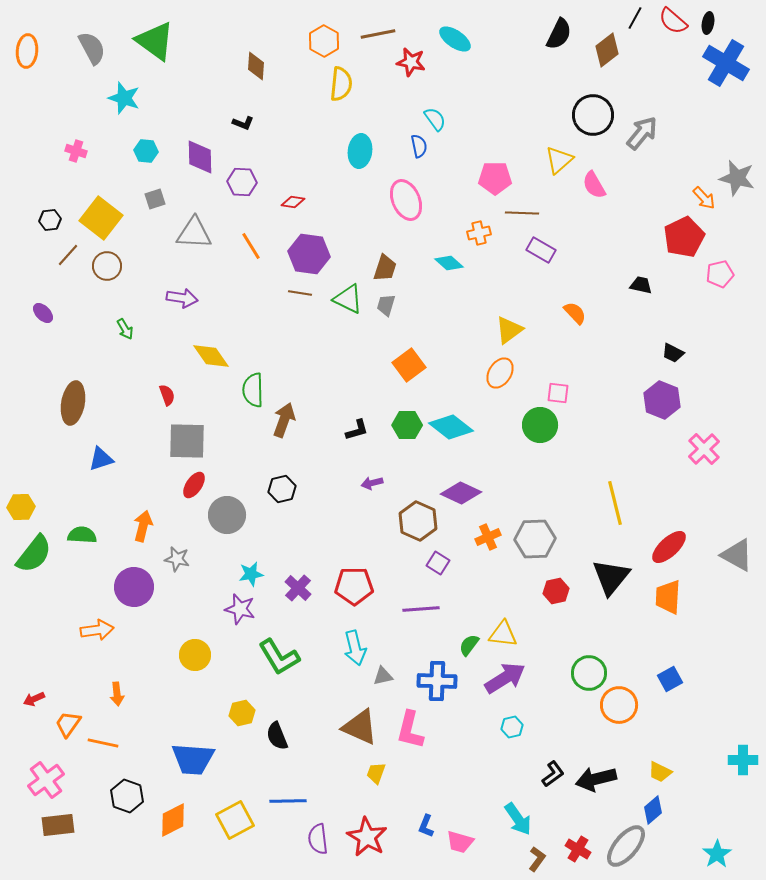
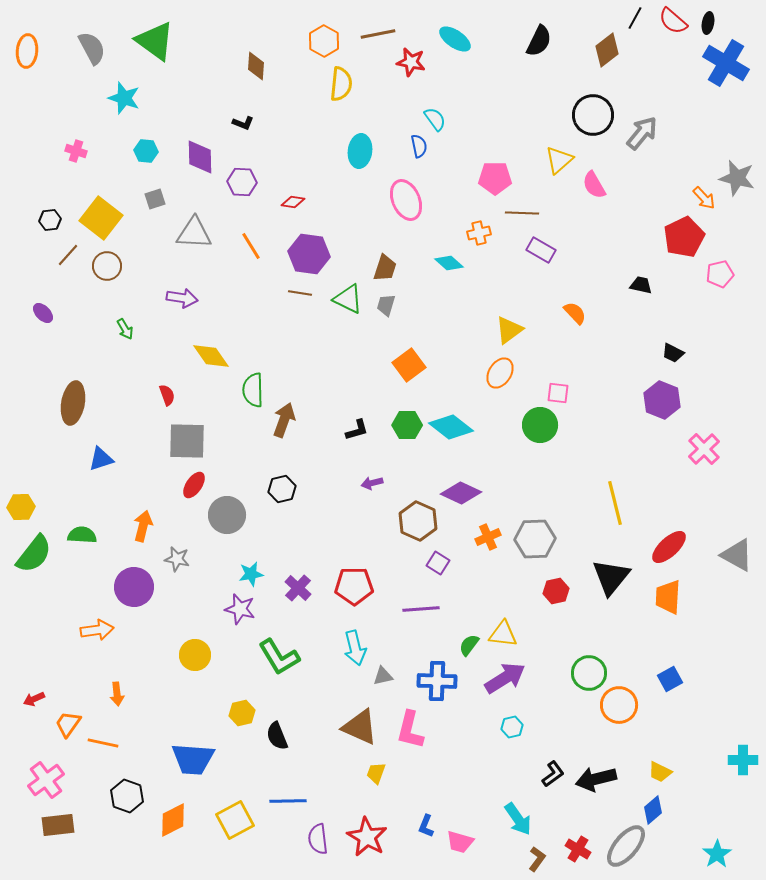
black semicircle at (559, 34): moved 20 px left, 7 px down
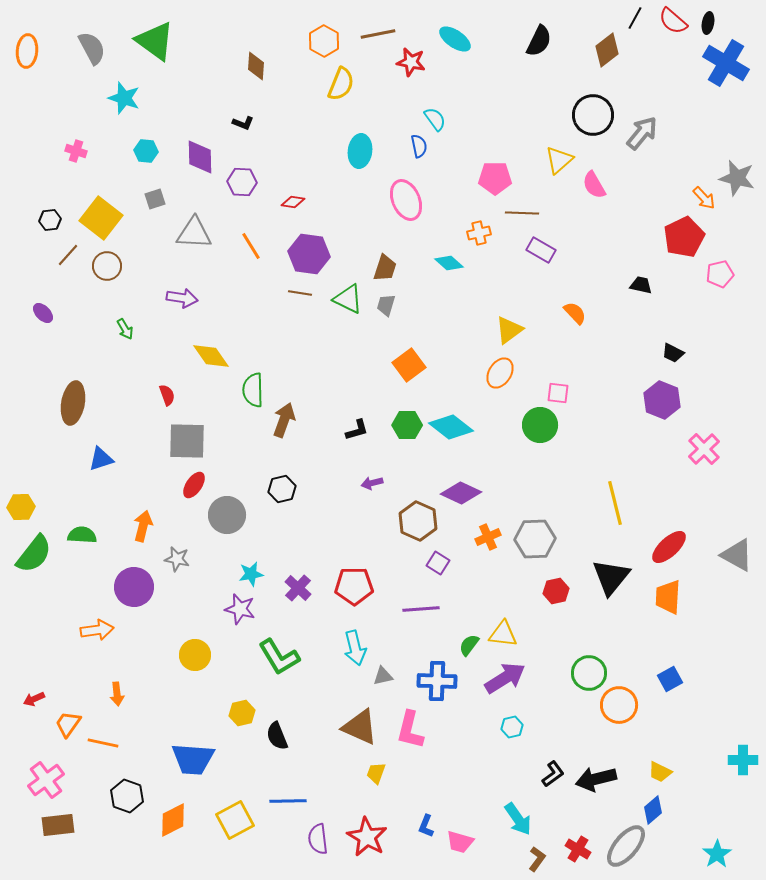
yellow semicircle at (341, 84): rotated 16 degrees clockwise
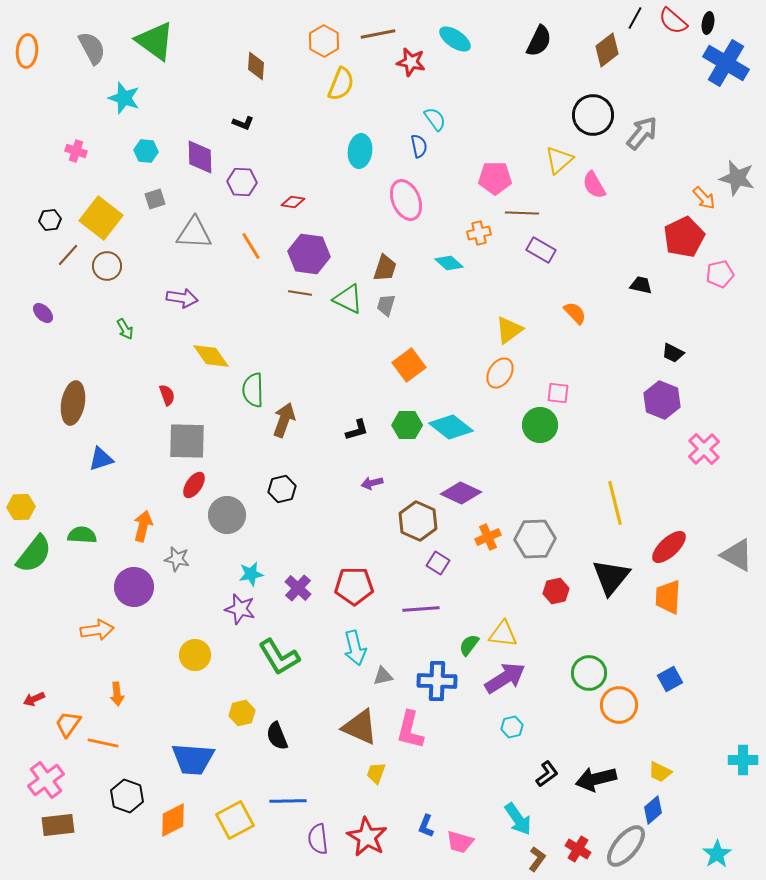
black L-shape at (553, 774): moved 6 px left
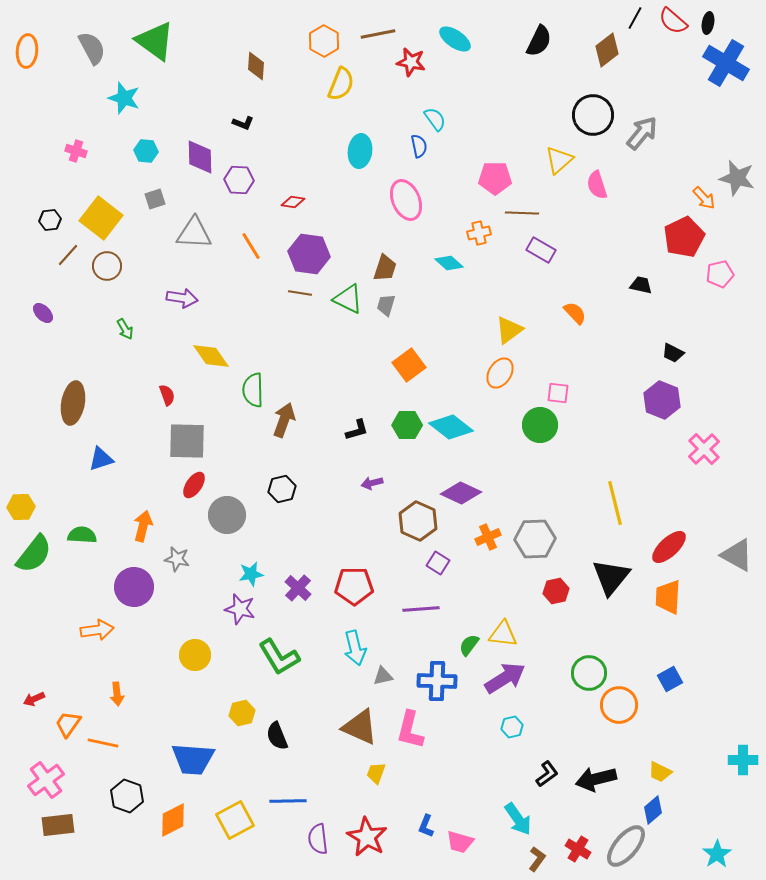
purple hexagon at (242, 182): moved 3 px left, 2 px up
pink semicircle at (594, 185): moved 3 px right; rotated 12 degrees clockwise
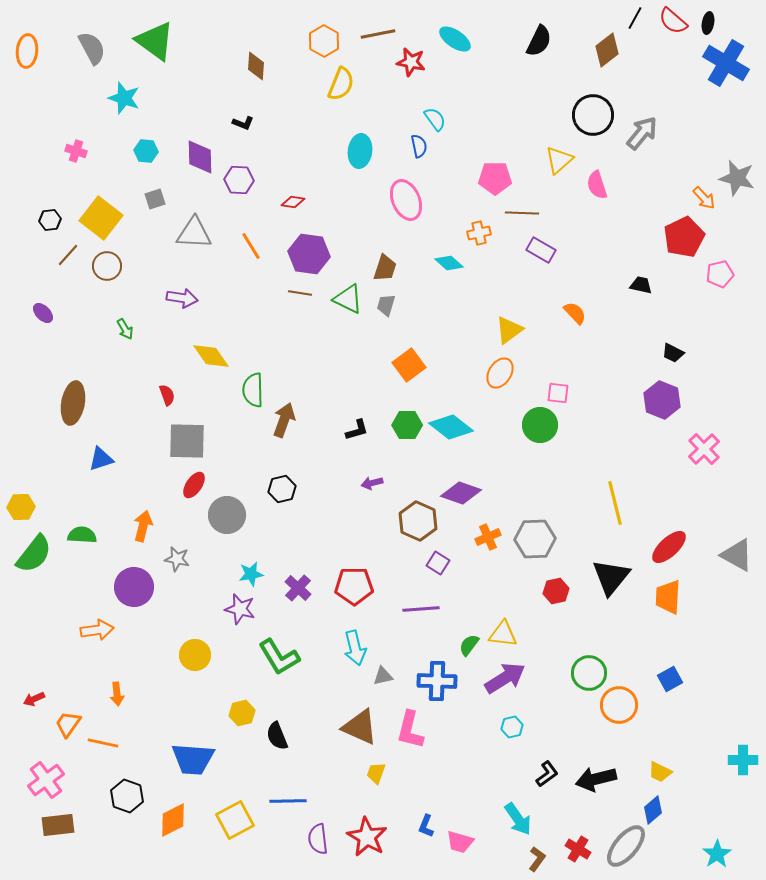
purple diamond at (461, 493): rotated 6 degrees counterclockwise
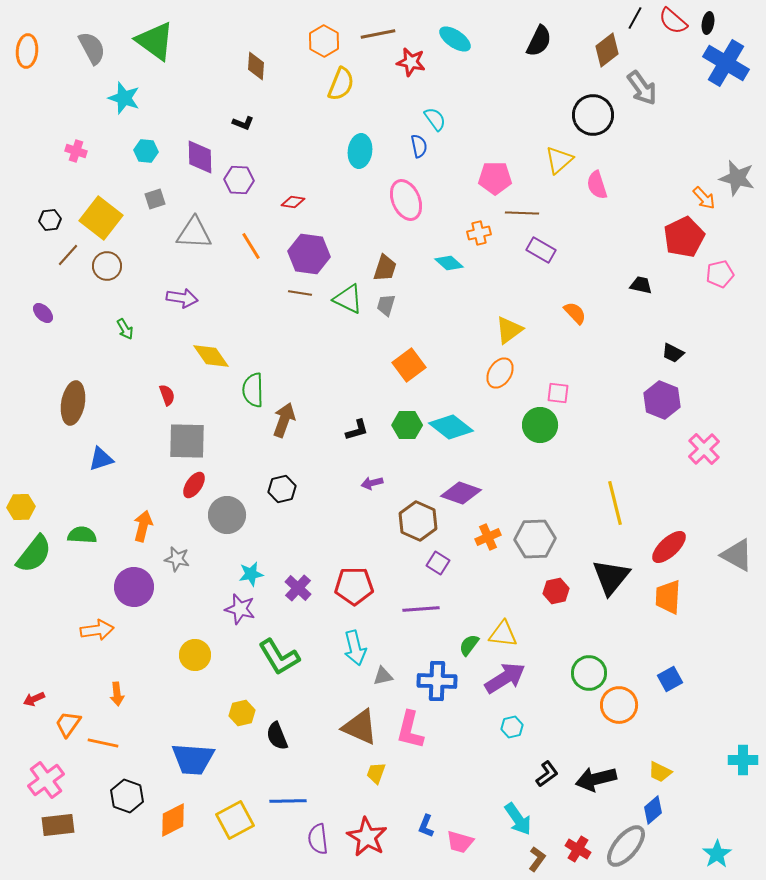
gray arrow at (642, 133): moved 45 px up; rotated 105 degrees clockwise
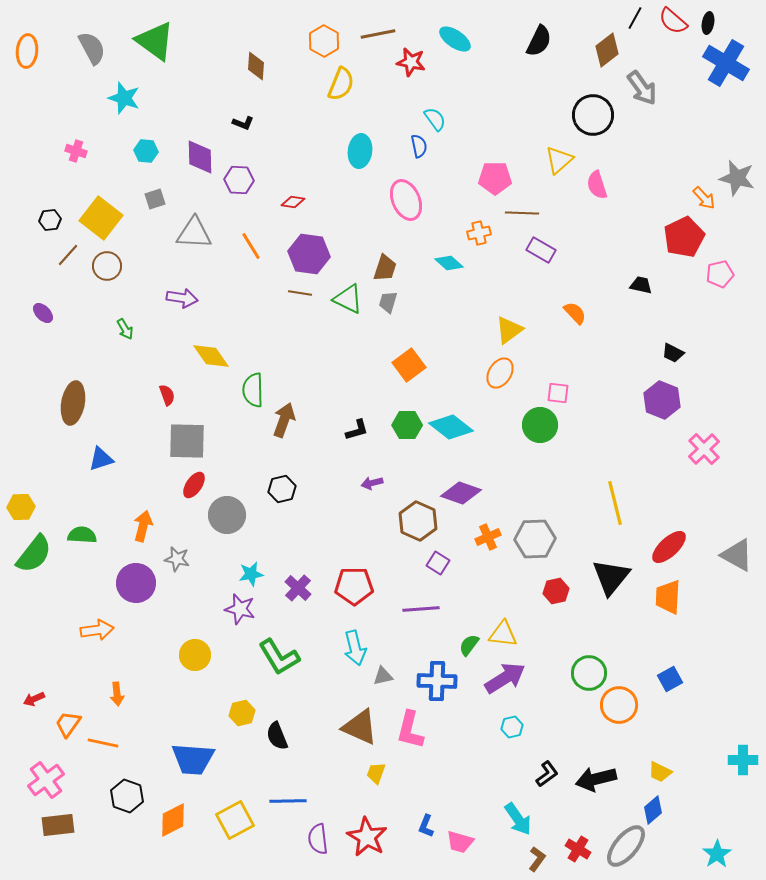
gray trapezoid at (386, 305): moved 2 px right, 3 px up
purple circle at (134, 587): moved 2 px right, 4 px up
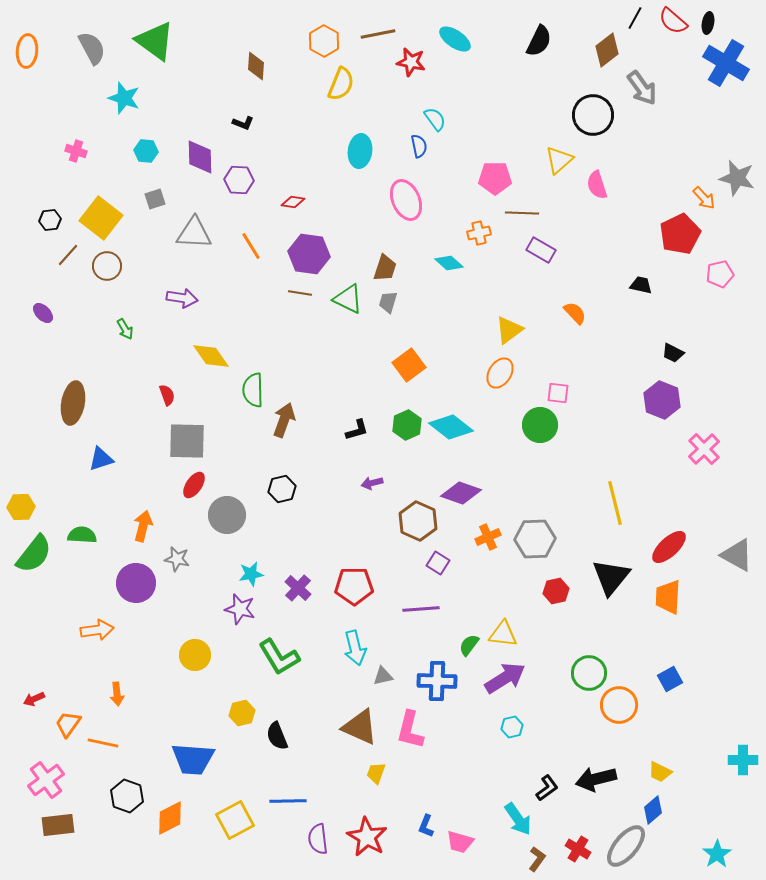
red pentagon at (684, 237): moved 4 px left, 3 px up
green hexagon at (407, 425): rotated 24 degrees counterclockwise
black L-shape at (547, 774): moved 14 px down
orange diamond at (173, 820): moved 3 px left, 2 px up
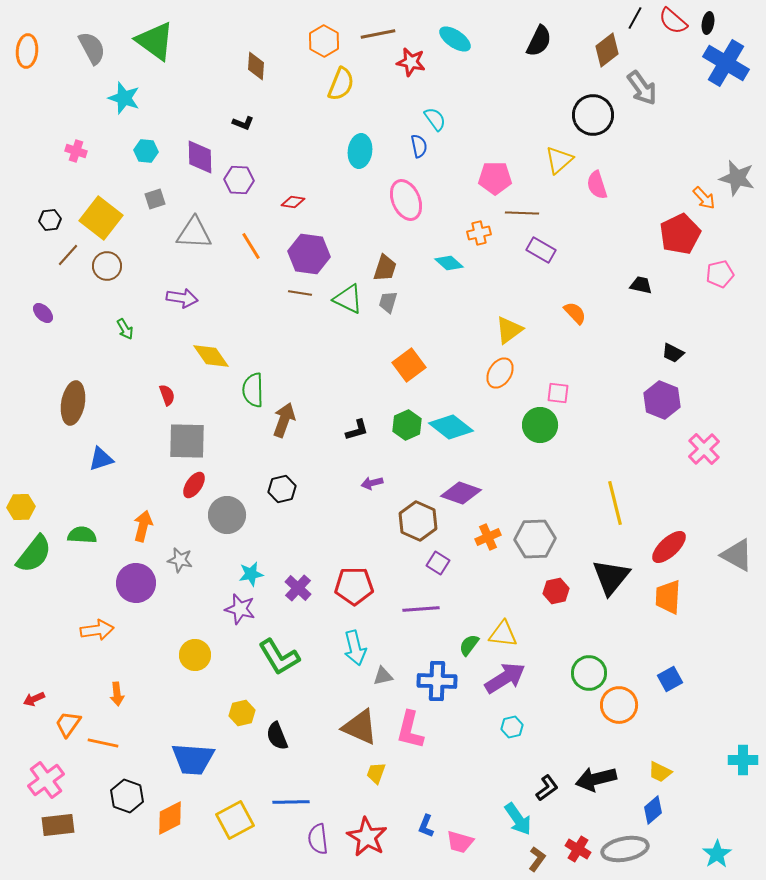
gray star at (177, 559): moved 3 px right, 1 px down
blue line at (288, 801): moved 3 px right, 1 px down
gray ellipse at (626, 846): moved 1 px left, 3 px down; rotated 39 degrees clockwise
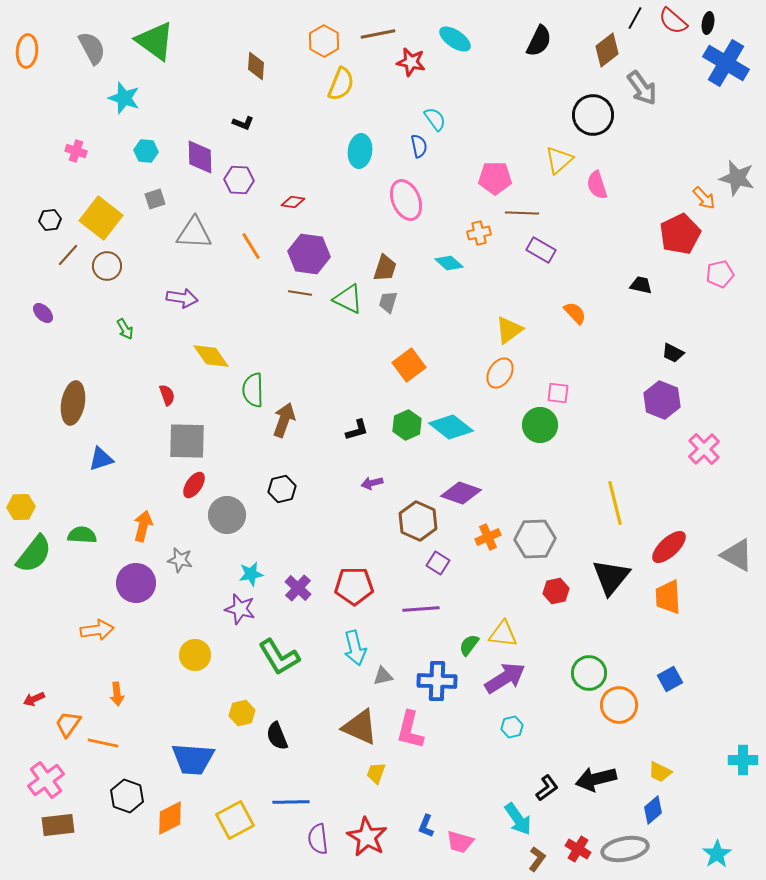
orange trapezoid at (668, 597): rotated 6 degrees counterclockwise
